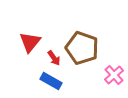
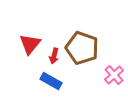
red triangle: moved 2 px down
red arrow: moved 2 px up; rotated 49 degrees clockwise
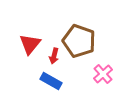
brown pentagon: moved 3 px left, 7 px up
pink cross: moved 11 px left, 1 px up
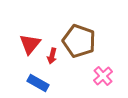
red arrow: moved 2 px left
pink cross: moved 2 px down
blue rectangle: moved 13 px left, 2 px down
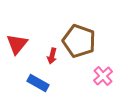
red triangle: moved 13 px left
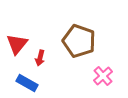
red arrow: moved 12 px left, 2 px down
blue rectangle: moved 11 px left
